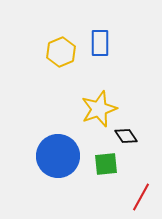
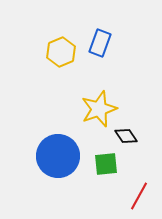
blue rectangle: rotated 20 degrees clockwise
red line: moved 2 px left, 1 px up
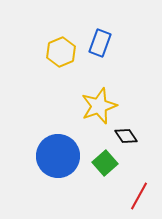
yellow star: moved 3 px up
green square: moved 1 px left, 1 px up; rotated 35 degrees counterclockwise
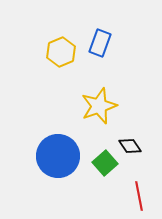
black diamond: moved 4 px right, 10 px down
red line: rotated 40 degrees counterclockwise
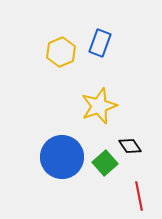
blue circle: moved 4 px right, 1 px down
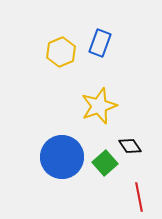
red line: moved 1 px down
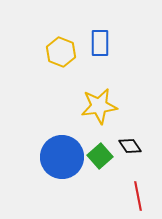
blue rectangle: rotated 20 degrees counterclockwise
yellow hexagon: rotated 16 degrees counterclockwise
yellow star: rotated 12 degrees clockwise
green square: moved 5 px left, 7 px up
red line: moved 1 px left, 1 px up
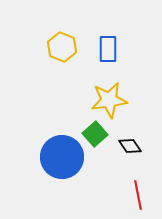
blue rectangle: moved 8 px right, 6 px down
yellow hexagon: moved 1 px right, 5 px up
yellow star: moved 10 px right, 6 px up
green square: moved 5 px left, 22 px up
red line: moved 1 px up
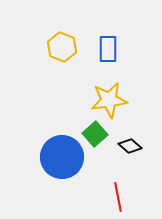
black diamond: rotated 15 degrees counterclockwise
red line: moved 20 px left, 2 px down
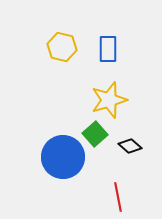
yellow hexagon: rotated 8 degrees counterclockwise
yellow star: rotated 9 degrees counterclockwise
blue circle: moved 1 px right
